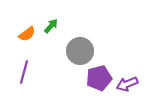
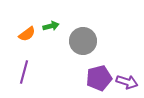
green arrow: rotated 35 degrees clockwise
gray circle: moved 3 px right, 10 px up
purple arrow: moved 2 px up; rotated 140 degrees counterclockwise
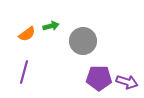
purple pentagon: rotated 15 degrees clockwise
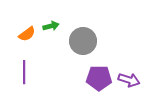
purple line: rotated 15 degrees counterclockwise
purple arrow: moved 2 px right, 2 px up
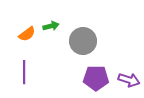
purple pentagon: moved 3 px left
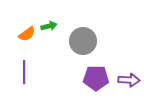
green arrow: moved 2 px left
purple arrow: rotated 15 degrees counterclockwise
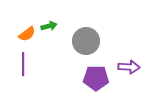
gray circle: moved 3 px right
purple line: moved 1 px left, 8 px up
purple arrow: moved 13 px up
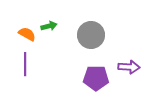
orange semicircle: rotated 114 degrees counterclockwise
gray circle: moved 5 px right, 6 px up
purple line: moved 2 px right
